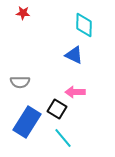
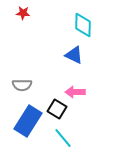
cyan diamond: moved 1 px left
gray semicircle: moved 2 px right, 3 px down
blue rectangle: moved 1 px right, 1 px up
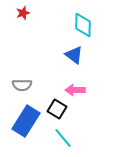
red star: rotated 24 degrees counterclockwise
blue triangle: rotated 12 degrees clockwise
pink arrow: moved 2 px up
blue rectangle: moved 2 px left
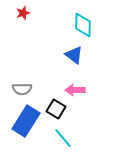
gray semicircle: moved 4 px down
black square: moved 1 px left
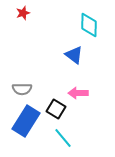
cyan diamond: moved 6 px right
pink arrow: moved 3 px right, 3 px down
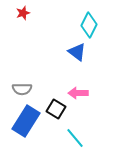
cyan diamond: rotated 25 degrees clockwise
blue triangle: moved 3 px right, 3 px up
cyan line: moved 12 px right
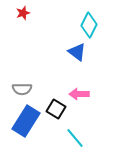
pink arrow: moved 1 px right, 1 px down
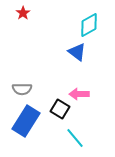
red star: rotated 16 degrees counterclockwise
cyan diamond: rotated 35 degrees clockwise
black square: moved 4 px right
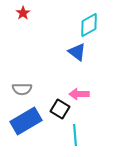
blue rectangle: rotated 28 degrees clockwise
cyan line: moved 3 px up; rotated 35 degrees clockwise
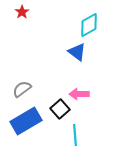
red star: moved 1 px left, 1 px up
gray semicircle: rotated 144 degrees clockwise
black square: rotated 18 degrees clockwise
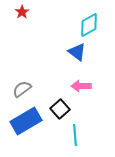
pink arrow: moved 2 px right, 8 px up
